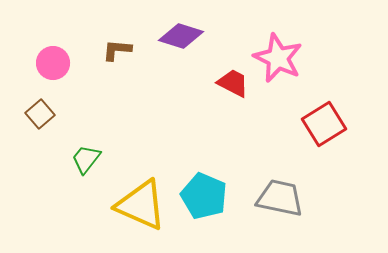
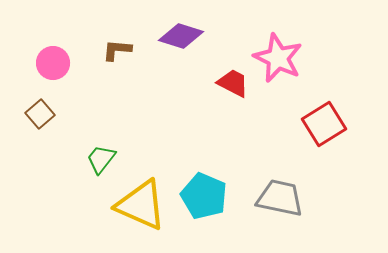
green trapezoid: moved 15 px right
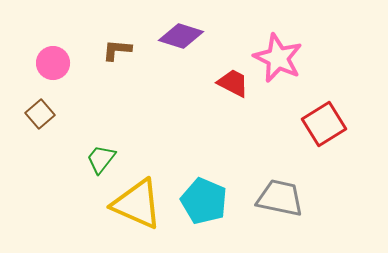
cyan pentagon: moved 5 px down
yellow triangle: moved 4 px left, 1 px up
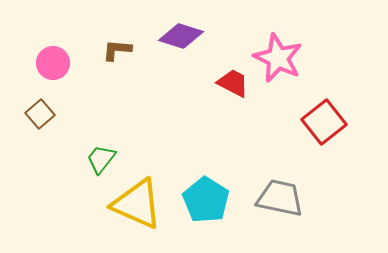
red square: moved 2 px up; rotated 6 degrees counterclockwise
cyan pentagon: moved 2 px right, 1 px up; rotated 9 degrees clockwise
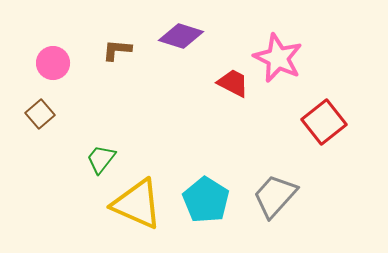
gray trapezoid: moved 5 px left, 2 px up; rotated 60 degrees counterclockwise
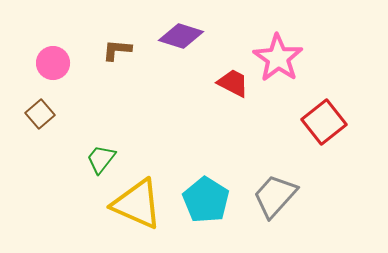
pink star: rotated 9 degrees clockwise
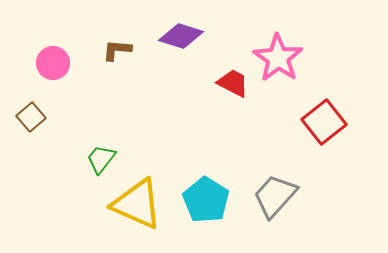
brown square: moved 9 px left, 3 px down
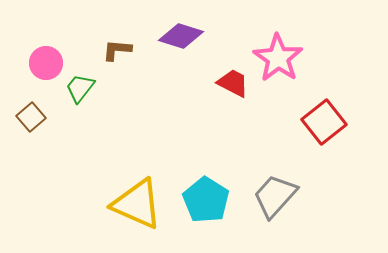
pink circle: moved 7 px left
green trapezoid: moved 21 px left, 71 px up
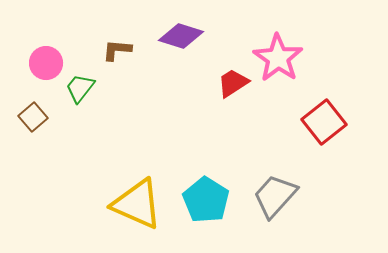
red trapezoid: rotated 60 degrees counterclockwise
brown square: moved 2 px right
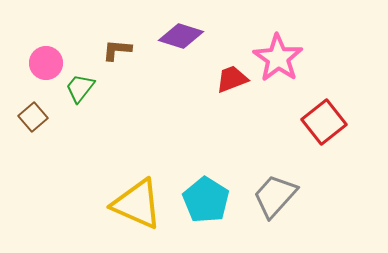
red trapezoid: moved 1 px left, 4 px up; rotated 12 degrees clockwise
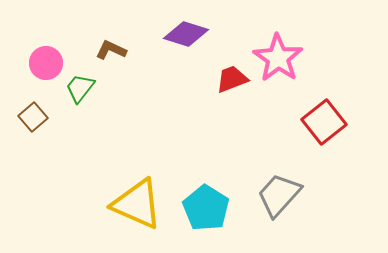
purple diamond: moved 5 px right, 2 px up
brown L-shape: moved 6 px left; rotated 20 degrees clockwise
gray trapezoid: moved 4 px right, 1 px up
cyan pentagon: moved 8 px down
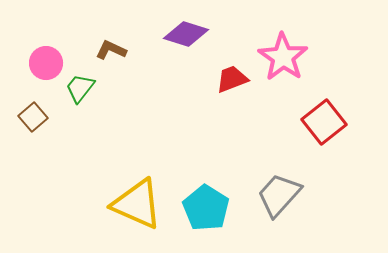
pink star: moved 5 px right, 1 px up
